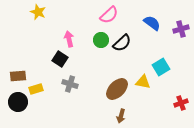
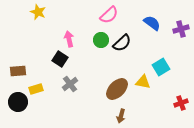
brown rectangle: moved 5 px up
gray cross: rotated 35 degrees clockwise
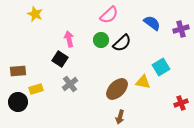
yellow star: moved 3 px left, 2 px down
brown arrow: moved 1 px left, 1 px down
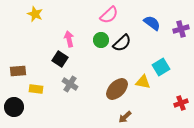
gray cross: rotated 21 degrees counterclockwise
yellow rectangle: rotated 24 degrees clockwise
black circle: moved 4 px left, 5 px down
brown arrow: moved 5 px right; rotated 32 degrees clockwise
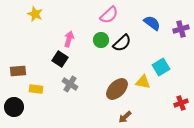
pink arrow: rotated 28 degrees clockwise
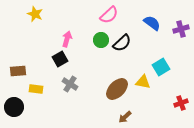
pink arrow: moved 2 px left
black square: rotated 28 degrees clockwise
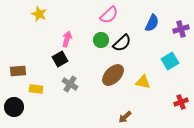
yellow star: moved 4 px right
blue semicircle: rotated 78 degrees clockwise
cyan square: moved 9 px right, 6 px up
brown ellipse: moved 4 px left, 14 px up
red cross: moved 1 px up
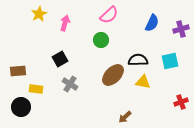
yellow star: rotated 21 degrees clockwise
pink arrow: moved 2 px left, 16 px up
black semicircle: moved 16 px right, 17 px down; rotated 138 degrees counterclockwise
cyan square: rotated 18 degrees clockwise
black circle: moved 7 px right
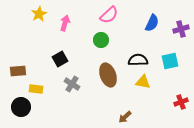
brown ellipse: moved 5 px left; rotated 65 degrees counterclockwise
gray cross: moved 2 px right
